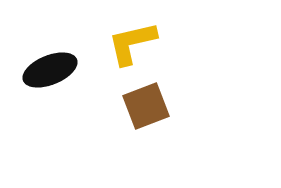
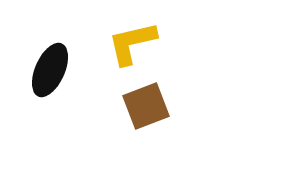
black ellipse: rotated 44 degrees counterclockwise
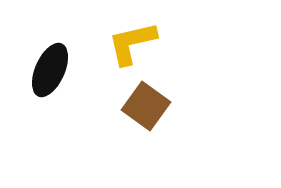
brown square: rotated 33 degrees counterclockwise
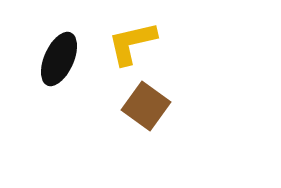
black ellipse: moved 9 px right, 11 px up
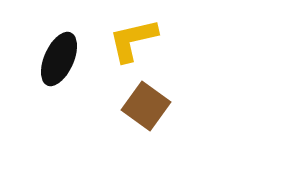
yellow L-shape: moved 1 px right, 3 px up
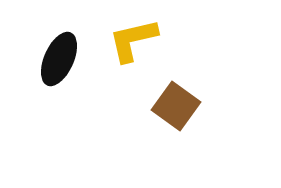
brown square: moved 30 px right
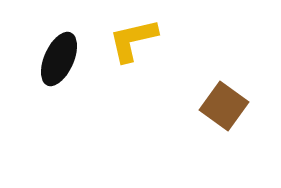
brown square: moved 48 px right
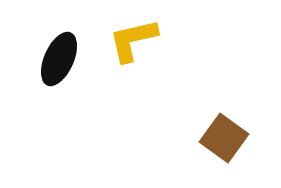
brown square: moved 32 px down
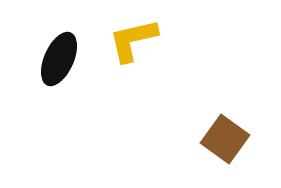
brown square: moved 1 px right, 1 px down
